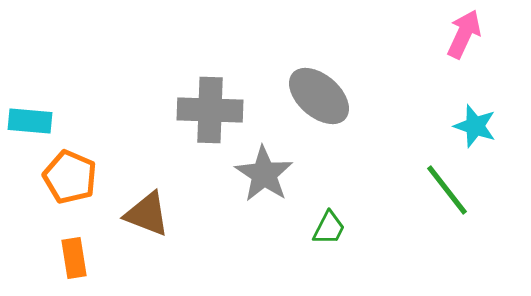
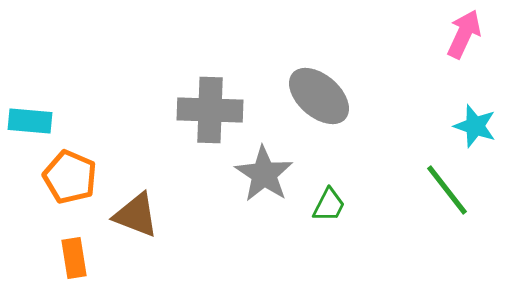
brown triangle: moved 11 px left, 1 px down
green trapezoid: moved 23 px up
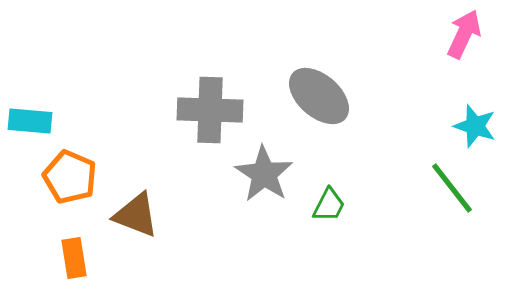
green line: moved 5 px right, 2 px up
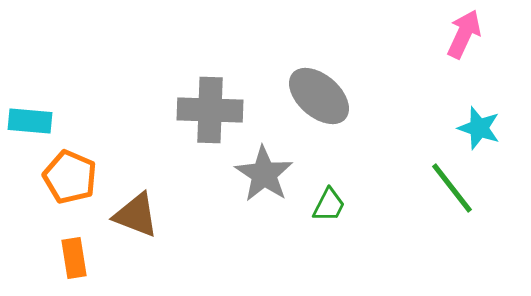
cyan star: moved 4 px right, 2 px down
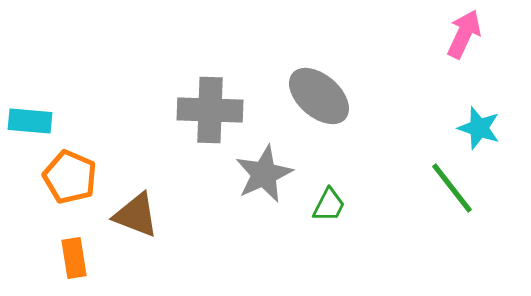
gray star: rotated 14 degrees clockwise
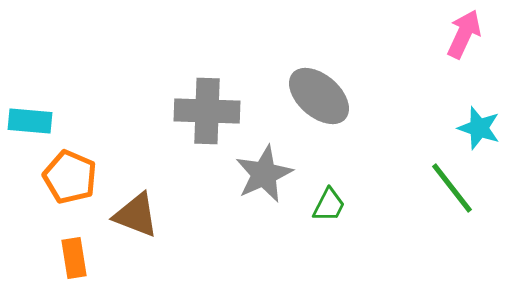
gray cross: moved 3 px left, 1 px down
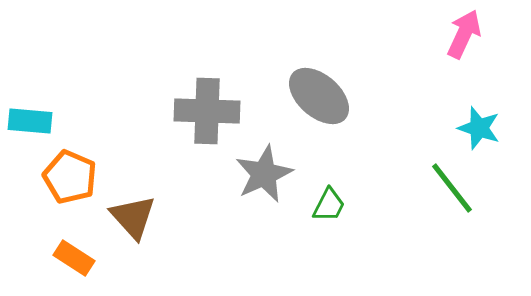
brown triangle: moved 3 px left, 2 px down; rotated 27 degrees clockwise
orange rectangle: rotated 48 degrees counterclockwise
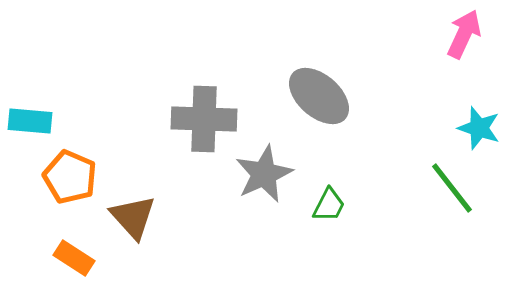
gray cross: moved 3 px left, 8 px down
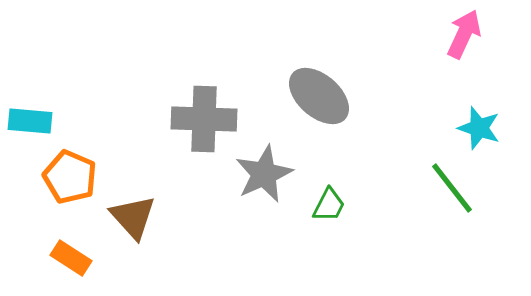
orange rectangle: moved 3 px left
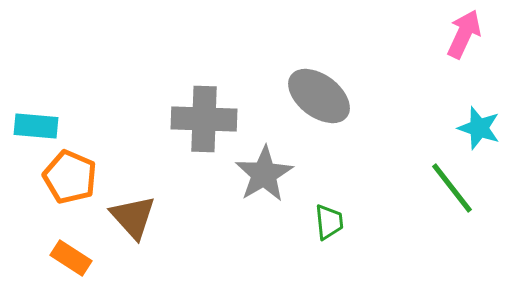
gray ellipse: rotated 4 degrees counterclockwise
cyan rectangle: moved 6 px right, 5 px down
gray star: rotated 6 degrees counterclockwise
green trapezoid: moved 17 px down; rotated 33 degrees counterclockwise
